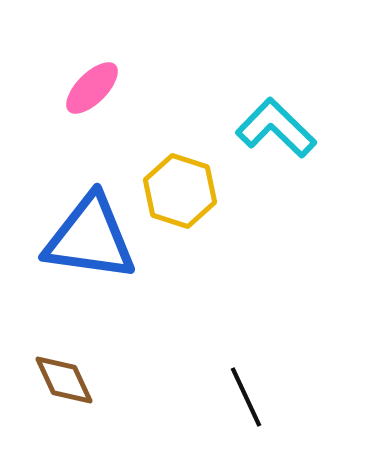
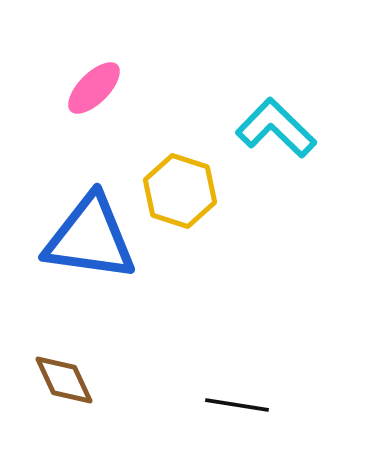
pink ellipse: moved 2 px right
black line: moved 9 px left, 8 px down; rotated 56 degrees counterclockwise
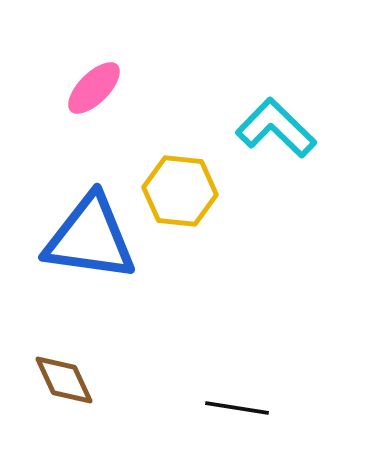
yellow hexagon: rotated 12 degrees counterclockwise
black line: moved 3 px down
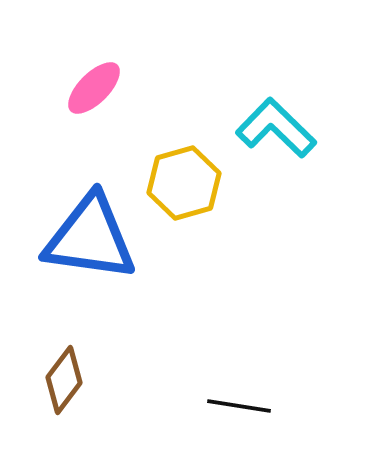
yellow hexagon: moved 4 px right, 8 px up; rotated 22 degrees counterclockwise
brown diamond: rotated 62 degrees clockwise
black line: moved 2 px right, 2 px up
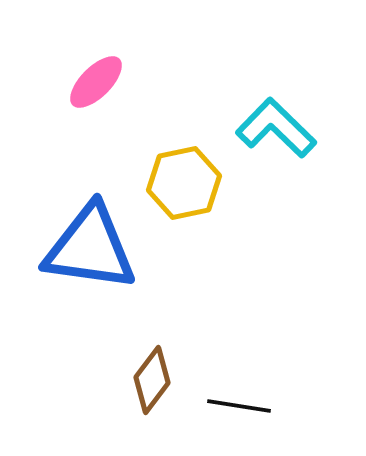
pink ellipse: moved 2 px right, 6 px up
yellow hexagon: rotated 4 degrees clockwise
blue triangle: moved 10 px down
brown diamond: moved 88 px right
